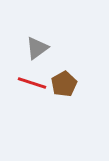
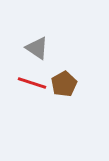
gray triangle: rotated 50 degrees counterclockwise
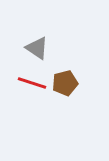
brown pentagon: moved 1 px right, 1 px up; rotated 15 degrees clockwise
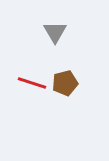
gray triangle: moved 18 px right, 16 px up; rotated 25 degrees clockwise
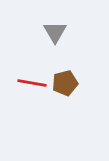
red line: rotated 8 degrees counterclockwise
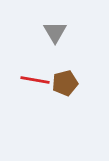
red line: moved 3 px right, 3 px up
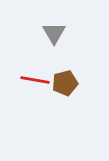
gray triangle: moved 1 px left, 1 px down
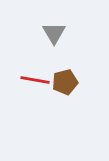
brown pentagon: moved 1 px up
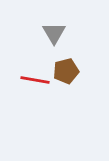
brown pentagon: moved 1 px right, 11 px up
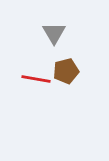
red line: moved 1 px right, 1 px up
